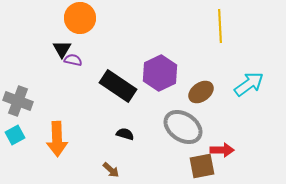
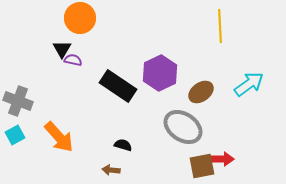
black semicircle: moved 2 px left, 11 px down
orange arrow: moved 2 px right, 2 px up; rotated 40 degrees counterclockwise
red arrow: moved 9 px down
brown arrow: rotated 144 degrees clockwise
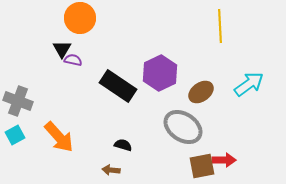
red arrow: moved 2 px right, 1 px down
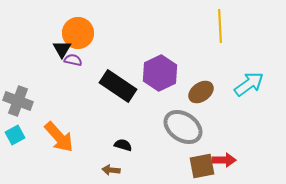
orange circle: moved 2 px left, 15 px down
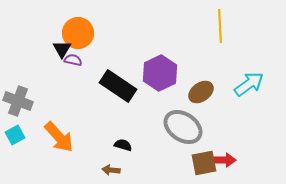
brown square: moved 2 px right, 3 px up
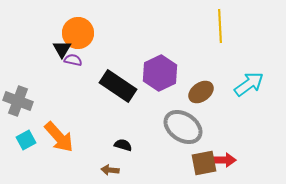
cyan square: moved 11 px right, 5 px down
brown arrow: moved 1 px left
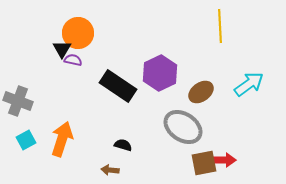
orange arrow: moved 3 px right, 2 px down; rotated 120 degrees counterclockwise
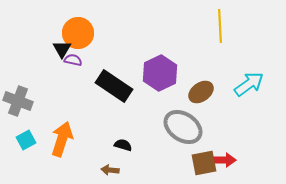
black rectangle: moved 4 px left
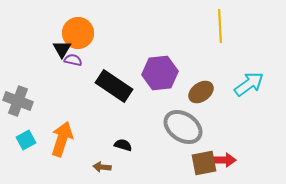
purple hexagon: rotated 20 degrees clockwise
brown arrow: moved 8 px left, 3 px up
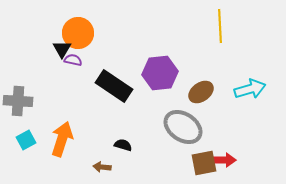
cyan arrow: moved 1 px right, 5 px down; rotated 20 degrees clockwise
gray cross: rotated 16 degrees counterclockwise
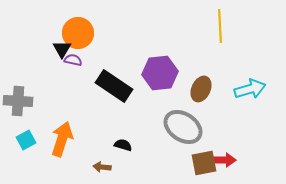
brown ellipse: moved 3 px up; rotated 30 degrees counterclockwise
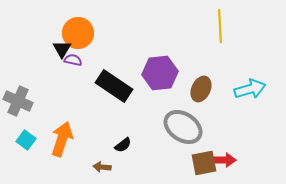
gray cross: rotated 20 degrees clockwise
cyan square: rotated 24 degrees counterclockwise
black semicircle: rotated 126 degrees clockwise
